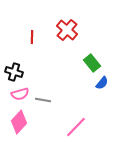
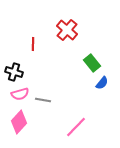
red line: moved 1 px right, 7 px down
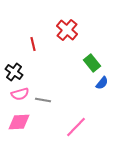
red line: rotated 16 degrees counterclockwise
black cross: rotated 18 degrees clockwise
pink diamond: rotated 45 degrees clockwise
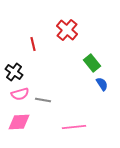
blue semicircle: moved 1 px down; rotated 72 degrees counterclockwise
pink line: moved 2 px left; rotated 40 degrees clockwise
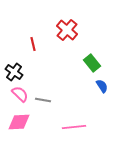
blue semicircle: moved 2 px down
pink semicircle: rotated 120 degrees counterclockwise
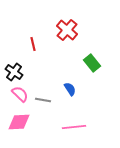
blue semicircle: moved 32 px left, 3 px down
